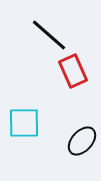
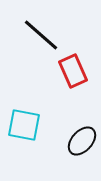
black line: moved 8 px left
cyan square: moved 2 px down; rotated 12 degrees clockwise
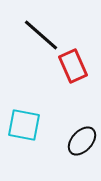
red rectangle: moved 5 px up
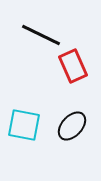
black line: rotated 15 degrees counterclockwise
black ellipse: moved 10 px left, 15 px up
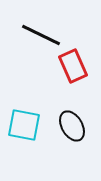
black ellipse: rotated 72 degrees counterclockwise
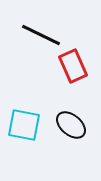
black ellipse: moved 1 px left, 1 px up; rotated 20 degrees counterclockwise
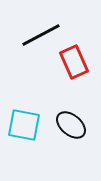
black line: rotated 54 degrees counterclockwise
red rectangle: moved 1 px right, 4 px up
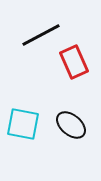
cyan square: moved 1 px left, 1 px up
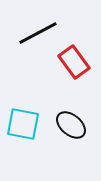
black line: moved 3 px left, 2 px up
red rectangle: rotated 12 degrees counterclockwise
